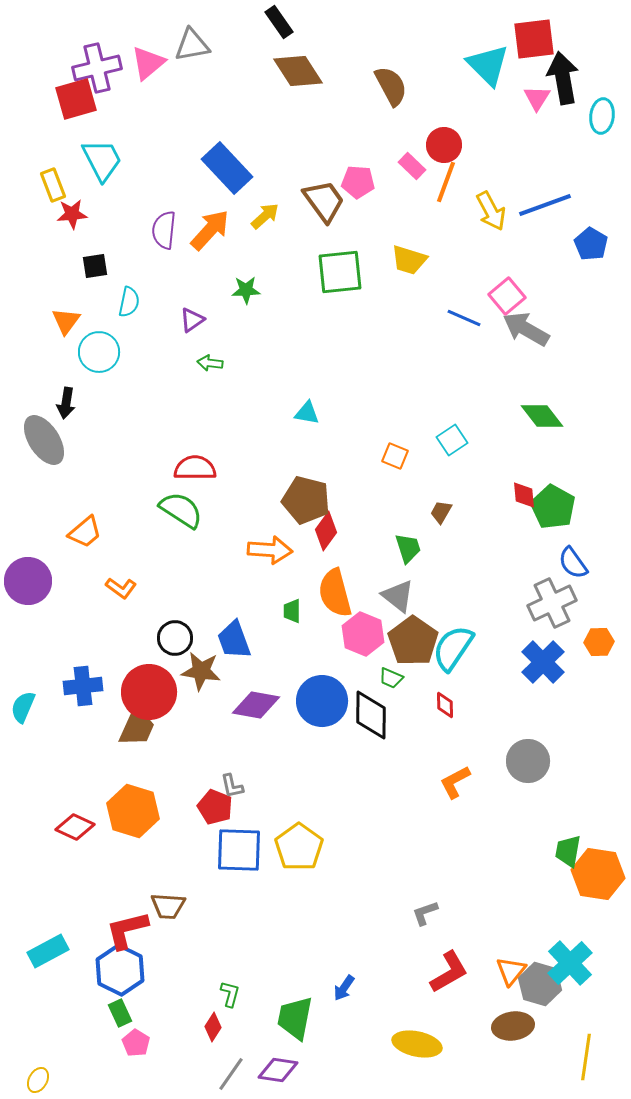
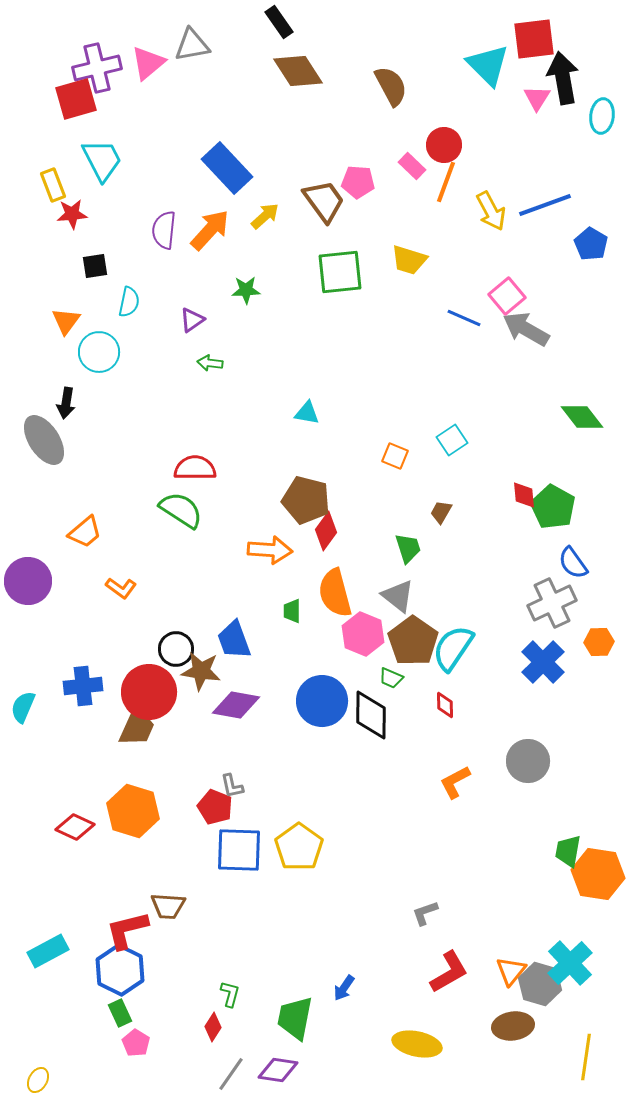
green diamond at (542, 416): moved 40 px right, 1 px down
black circle at (175, 638): moved 1 px right, 11 px down
purple diamond at (256, 705): moved 20 px left
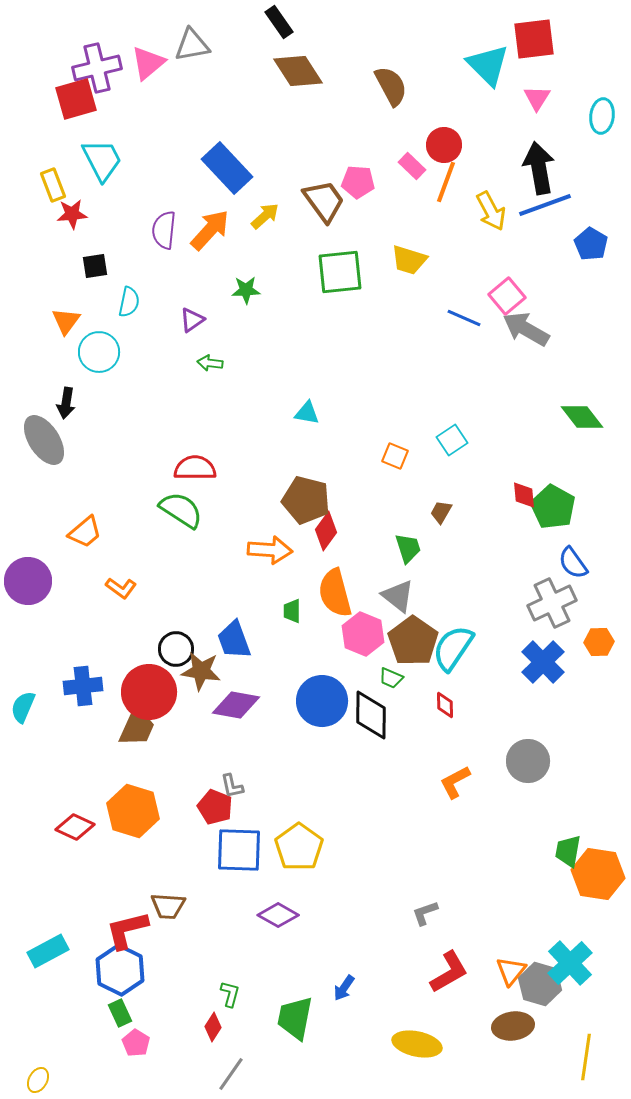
black arrow at (563, 78): moved 24 px left, 90 px down
purple diamond at (278, 1070): moved 155 px up; rotated 21 degrees clockwise
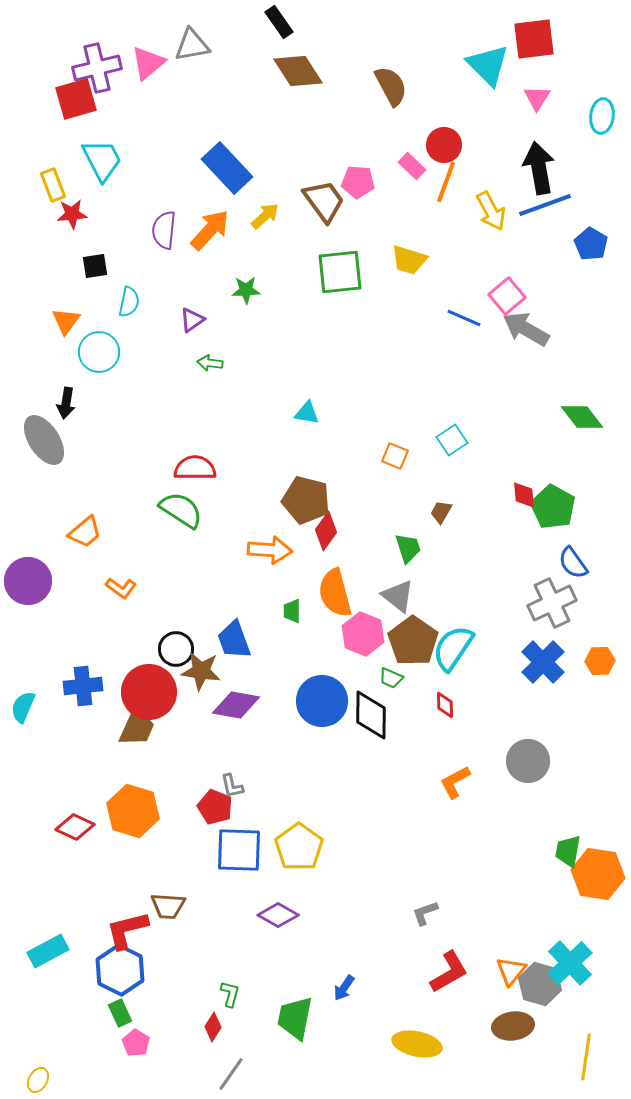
orange hexagon at (599, 642): moved 1 px right, 19 px down
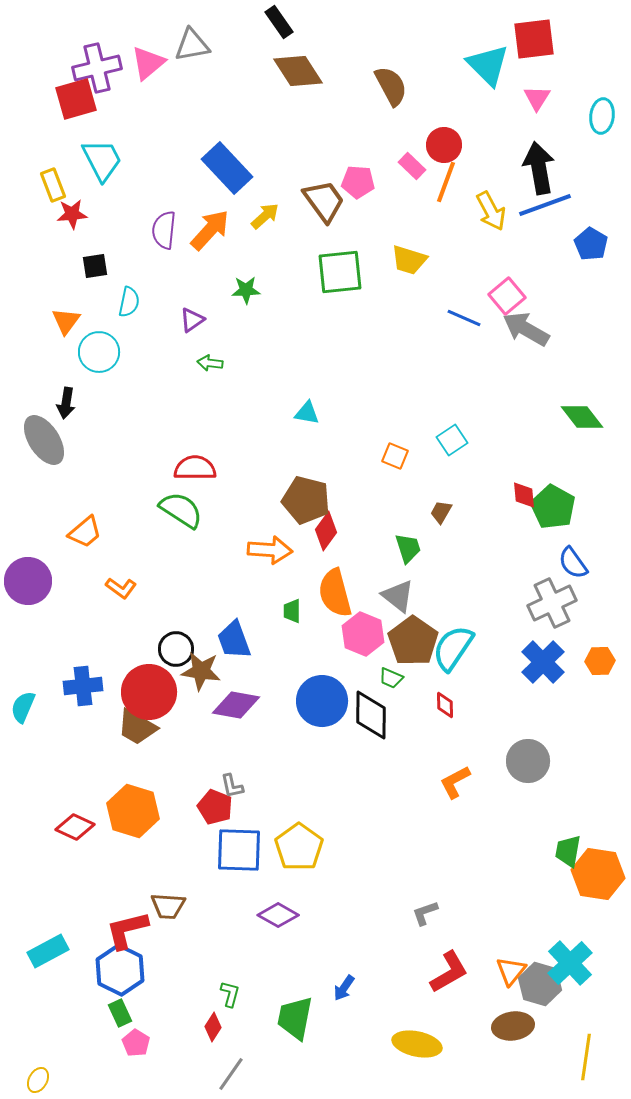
brown trapezoid at (137, 727): rotated 96 degrees clockwise
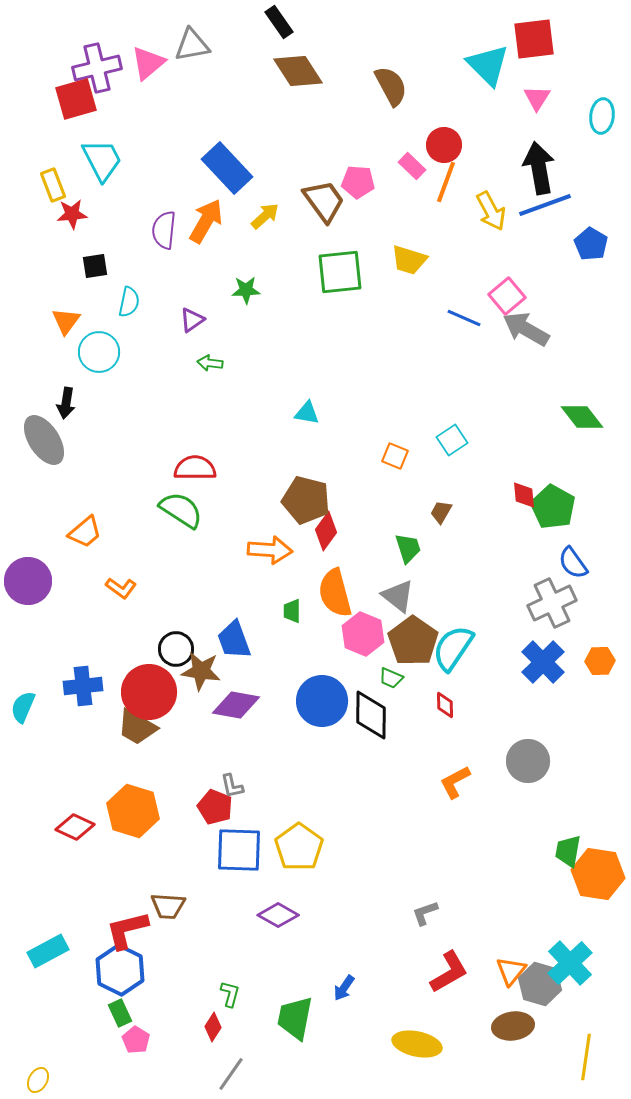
orange arrow at (210, 230): moved 4 px left, 9 px up; rotated 12 degrees counterclockwise
pink pentagon at (136, 1043): moved 3 px up
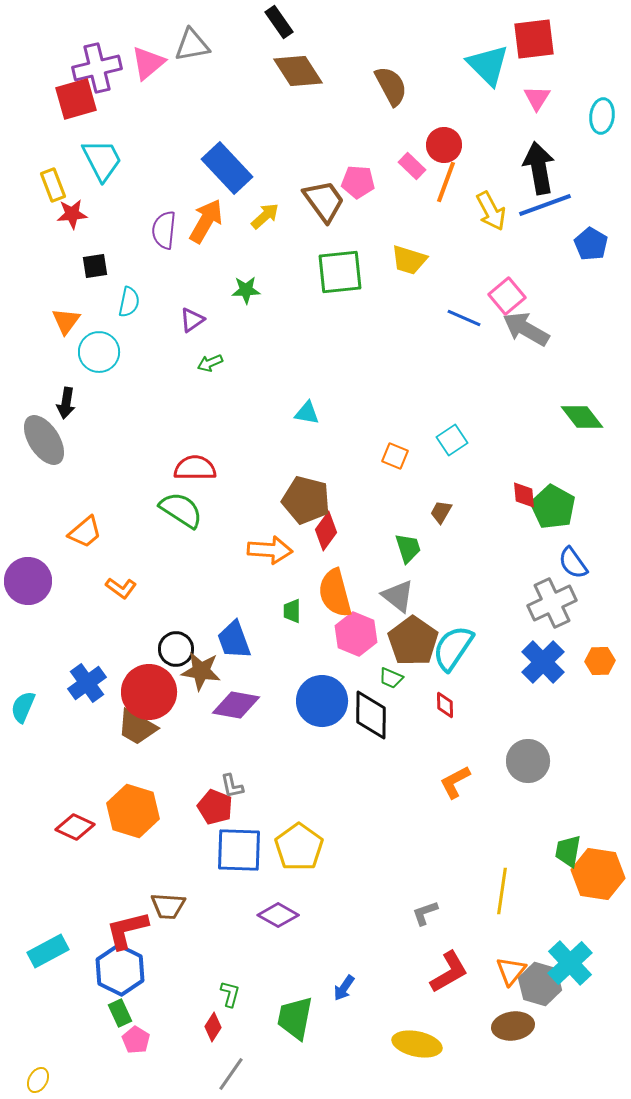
green arrow at (210, 363): rotated 30 degrees counterclockwise
pink hexagon at (363, 634): moved 7 px left
blue cross at (83, 686): moved 4 px right, 3 px up; rotated 30 degrees counterclockwise
yellow line at (586, 1057): moved 84 px left, 166 px up
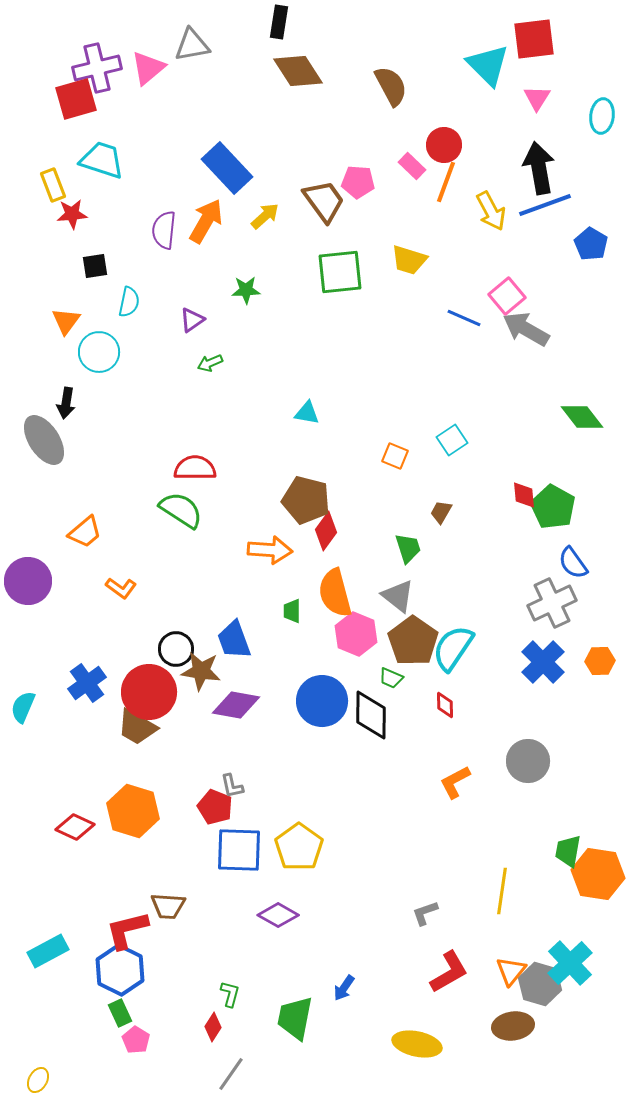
black rectangle at (279, 22): rotated 44 degrees clockwise
pink triangle at (148, 63): moved 5 px down
cyan trapezoid at (102, 160): rotated 45 degrees counterclockwise
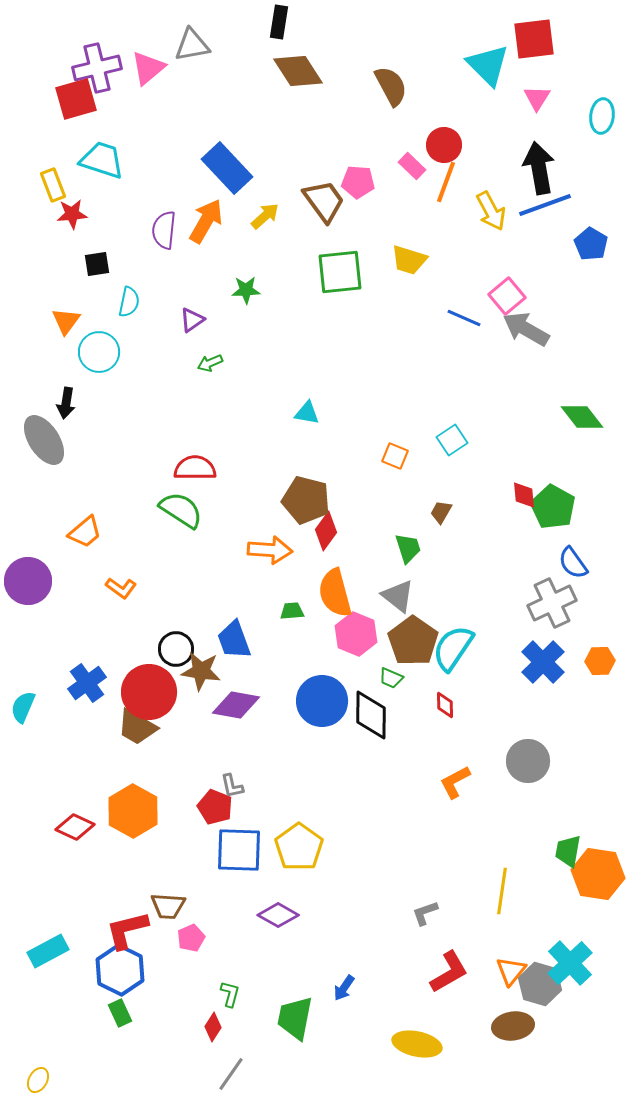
black square at (95, 266): moved 2 px right, 2 px up
green trapezoid at (292, 611): rotated 85 degrees clockwise
orange hexagon at (133, 811): rotated 12 degrees clockwise
pink pentagon at (136, 1040): moved 55 px right, 102 px up; rotated 16 degrees clockwise
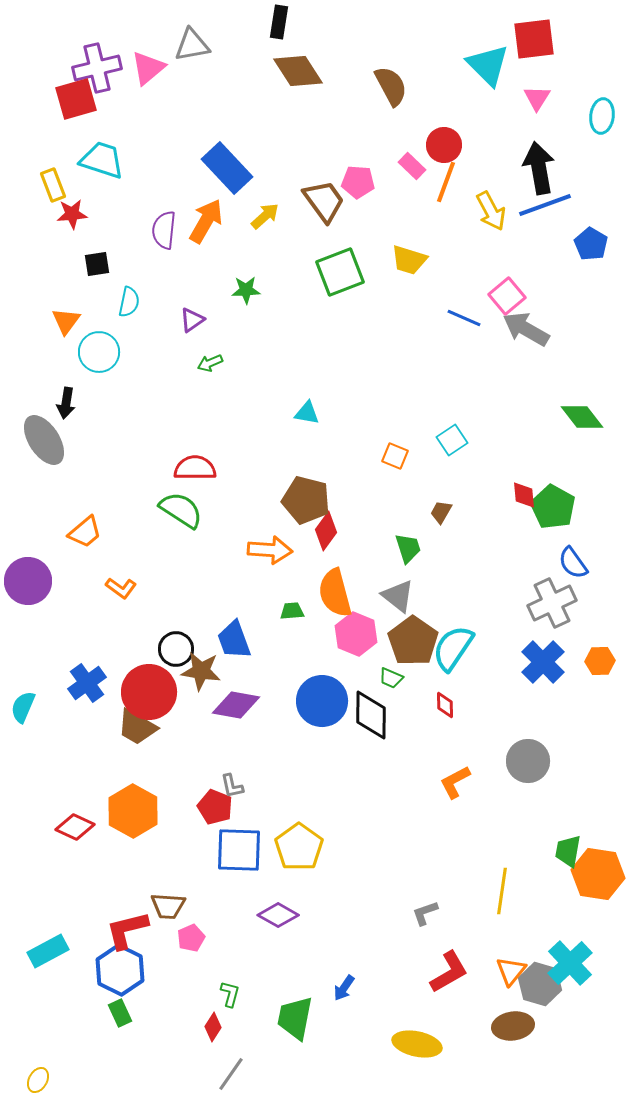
green square at (340, 272): rotated 15 degrees counterclockwise
